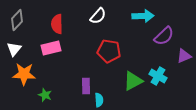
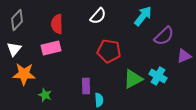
cyan arrow: rotated 50 degrees counterclockwise
green triangle: moved 2 px up
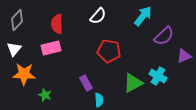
green triangle: moved 4 px down
purple rectangle: moved 3 px up; rotated 28 degrees counterclockwise
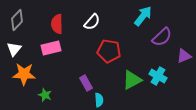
white semicircle: moved 6 px left, 6 px down
purple semicircle: moved 2 px left, 1 px down
green triangle: moved 1 px left, 3 px up
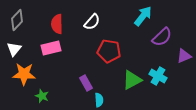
green star: moved 3 px left, 1 px down
